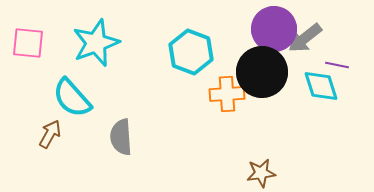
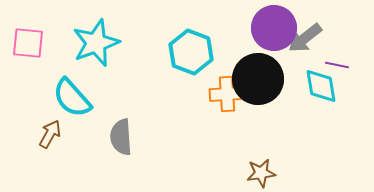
purple circle: moved 1 px up
black circle: moved 4 px left, 7 px down
cyan diamond: rotated 9 degrees clockwise
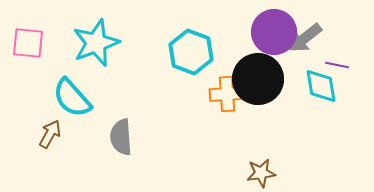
purple circle: moved 4 px down
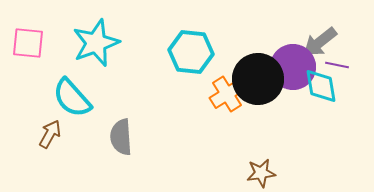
purple circle: moved 19 px right, 35 px down
gray arrow: moved 15 px right, 4 px down
cyan hexagon: rotated 15 degrees counterclockwise
orange cross: rotated 28 degrees counterclockwise
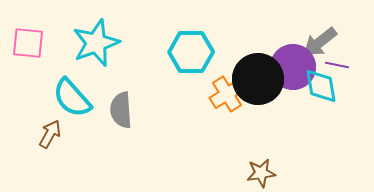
cyan hexagon: rotated 6 degrees counterclockwise
gray semicircle: moved 27 px up
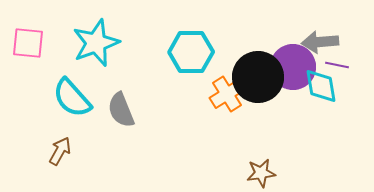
gray arrow: rotated 33 degrees clockwise
black circle: moved 2 px up
gray semicircle: rotated 18 degrees counterclockwise
brown arrow: moved 10 px right, 17 px down
